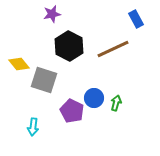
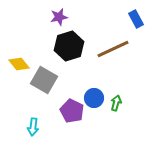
purple star: moved 7 px right, 3 px down
black hexagon: rotated 16 degrees clockwise
gray square: rotated 12 degrees clockwise
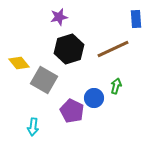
blue rectangle: rotated 24 degrees clockwise
black hexagon: moved 3 px down
yellow diamond: moved 1 px up
green arrow: moved 17 px up
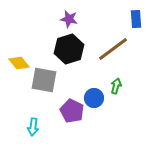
purple star: moved 10 px right, 2 px down; rotated 24 degrees clockwise
brown line: rotated 12 degrees counterclockwise
gray square: rotated 20 degrees counterclockwise
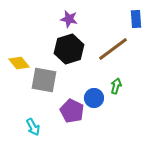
cyan arrow: rotated 36 degrees counterclockwise
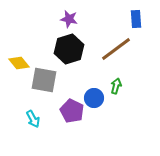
brown line: moved 3 px right
cyan arrow: moved 8 px up
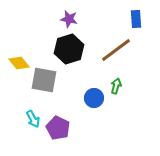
brown line: moved 1 px down
purple pentagon: moved 14 px left, 17 px down
